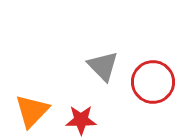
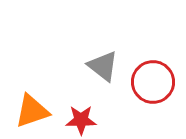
gray triangle: rotated 8 degrees counterclockwise
orange triangle: rotated 27 degrees clockwise
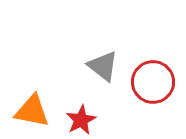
orange triangle: rotated 30 degrees clockwise
red star: rotated 28 degrees counterclockwise
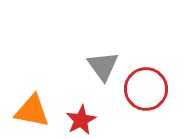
gray triangle: rotated 16 degrees clockwise
red circle: moved 7 px left, 7 px down
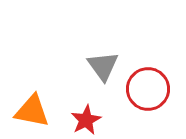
red circle: moved 2 px right
red star: moved 5 px right
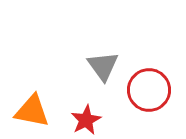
red circle: moved 1 px right, 1 px down
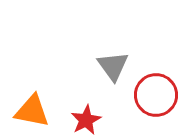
gray triangle: moved 10 px right
red circle: moved 7 px right, 5 px down
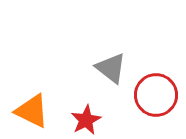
gray triangle: moved 2 px left, 2 px down; rotated 16 degrees counterclockwise
orange triangle: rotated 15 degrees clockwise
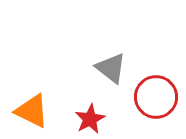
red circle: moved 2 px down
red star: moved 4 px right, 1 px up
